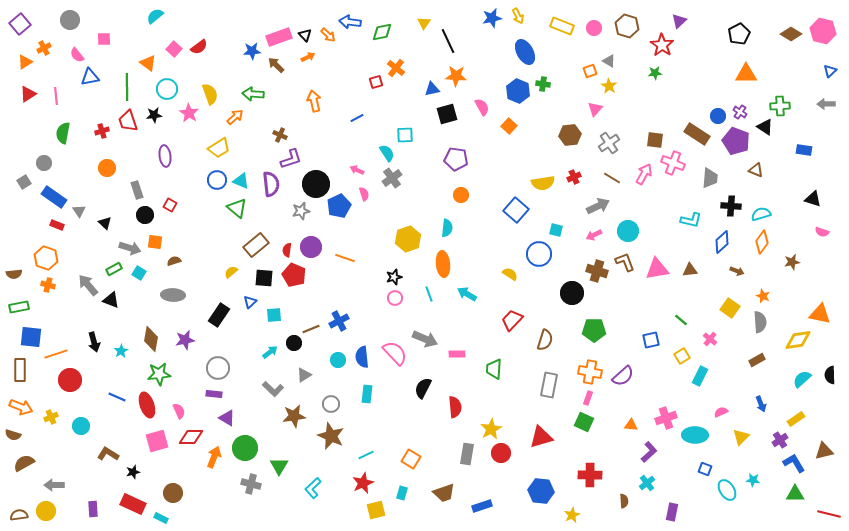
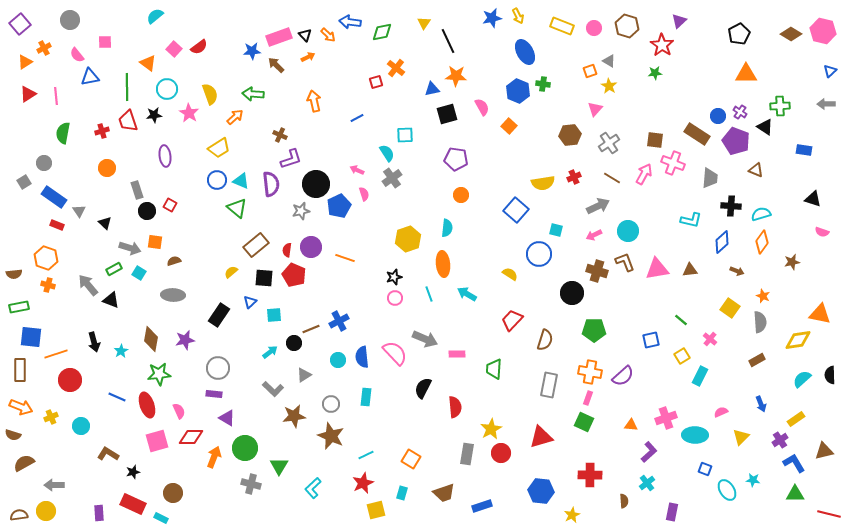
pink square at (104, 39): moved 1 px right, 3 px down
black circle at (145, 215): moved 2 px right, 4 px up
cyan rectangle at (367, 394): moved 1 px left, 3 px down
purple rectangle at (93, 509): moved 6 px right, 4 px down
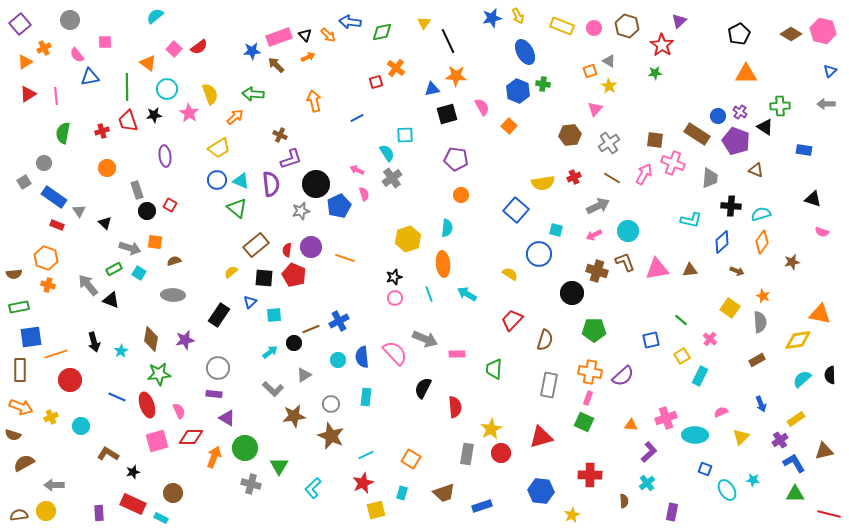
blue square at (31, 337): rotated 15 degrees counterclockwise
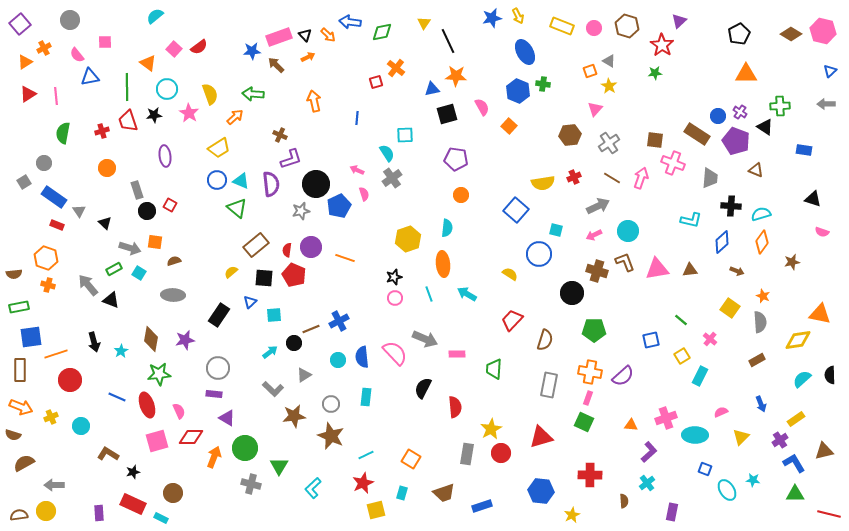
blue line at (357, 118): rotated 56 degrees counterclockwise
pink arrow at (644, 174): moved 3 px left, 4 px down; rotated 10 degrees counterclockwise
